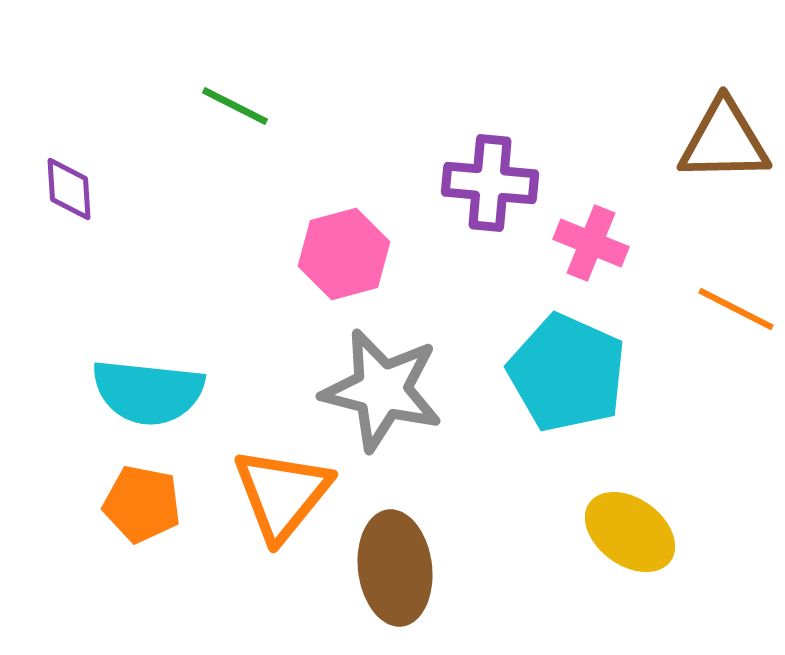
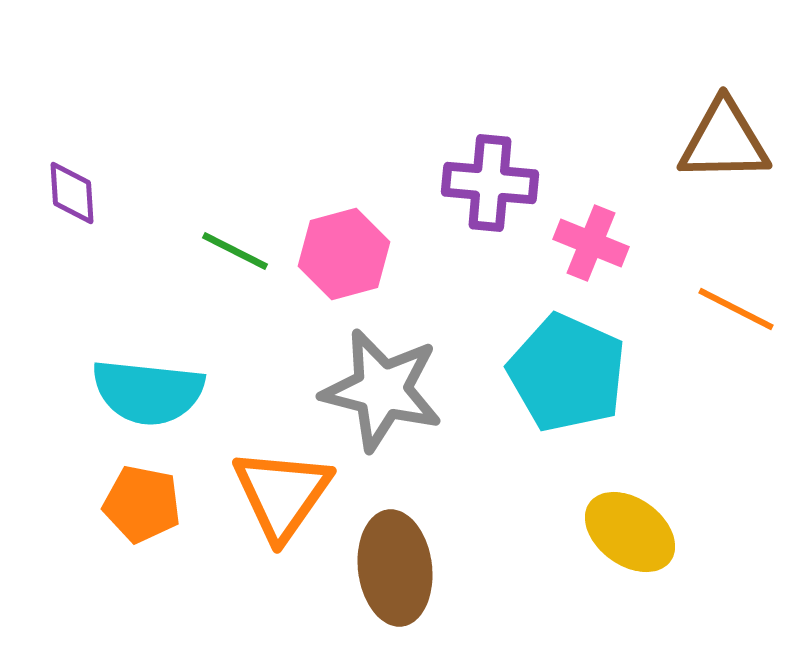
green line: moved 145 px down
purple diamond: moved 3 px right, 4 px down
orange triangle: rotated 4 degrees counterclockwise
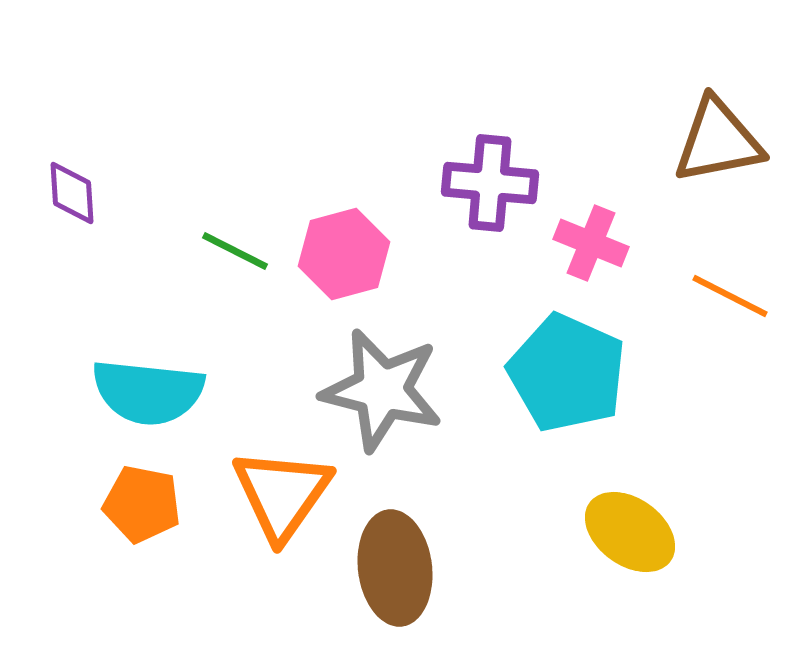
brown triangle: moved 6 px left; rotated 10 degrees counterclockwise
orange line: moved 6 px left, 13 px up
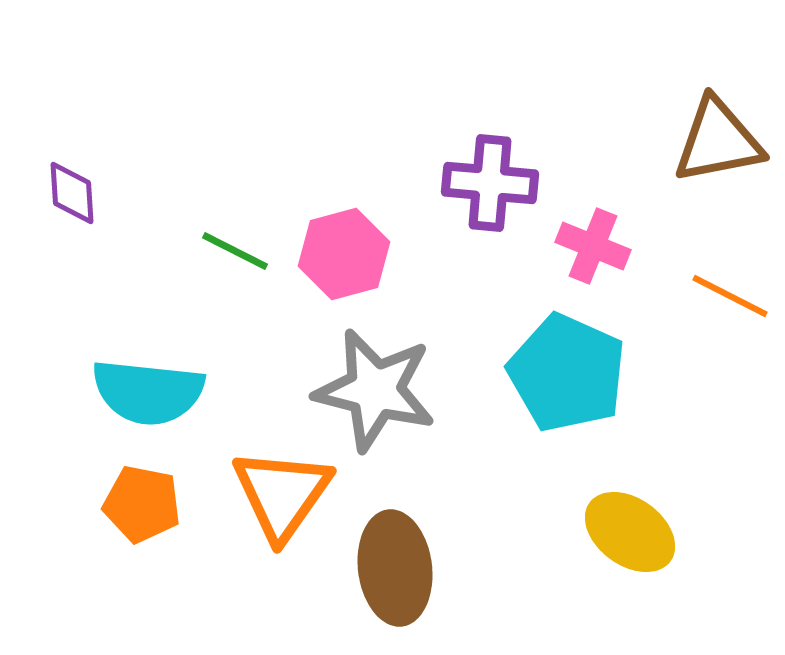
pink cross: moved 2 px right, 3 px down
gray star: moved 7 px left
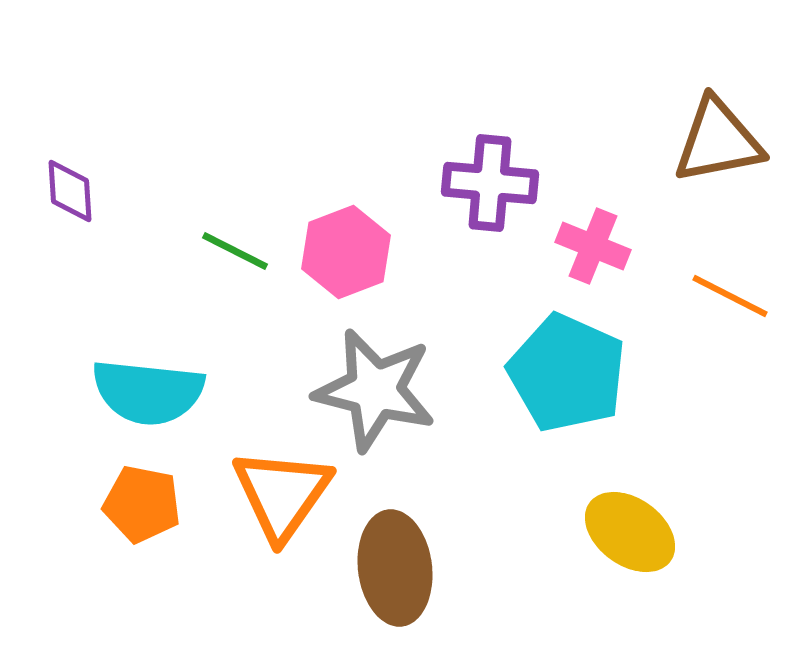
purple diamond: moved 2 px left, 2 px up
pink hexagon: moved 2 px right, 2 px up; rotated 6 degrees counterclockwise
